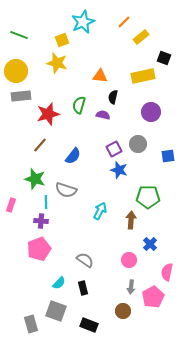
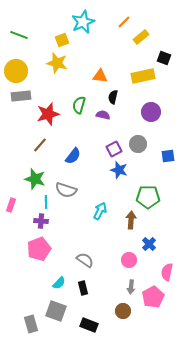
blue cross at (150, 244): moved 1 px left
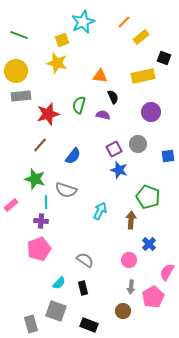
black semicircle at (113, 97): rotated 144 degrees clockwise
green pentagon at (148, 197): rotated 20 degrees clockwise
pink rectangle at (11, 205): rotated 32 degrees clockwise
pink semicircle at (167, 272): rotated 18 degrees clockwise
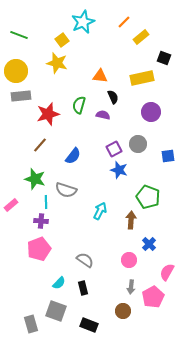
yellow square at (62, 40): rotated 16 degrees counterclockwise
yellow rectangle at (143, 76): moved 1 px left, 2 px down
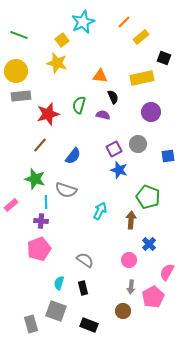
cyan semicircle at (59, 283): rotated 152 degrees clockwise
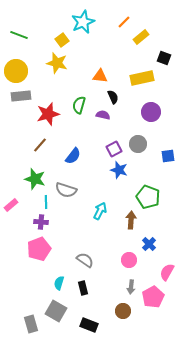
purple cross at (41, 221): moved 1 px down
gray square at (56, 311): rotated 10 degrees clockwise
